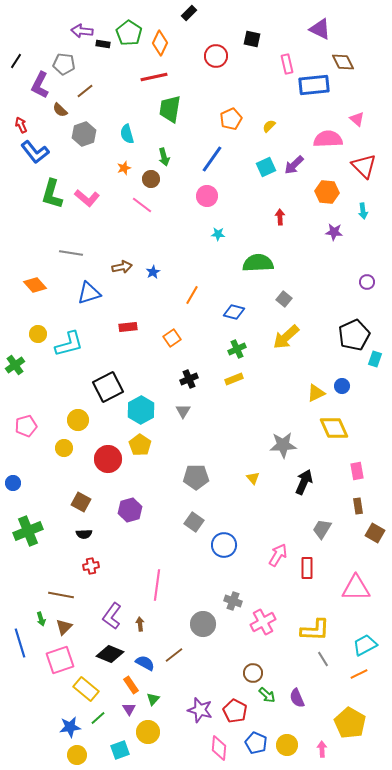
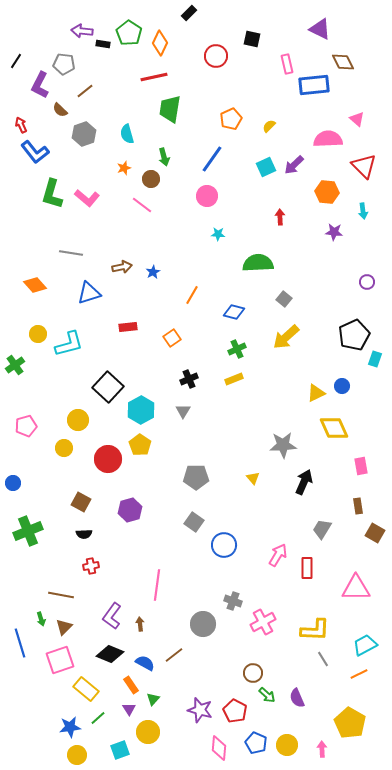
black square at (108, 387): rotated 20 degrees counterclockwise
pink rectangle at (357, 471): moved 4 px right, 5 px up
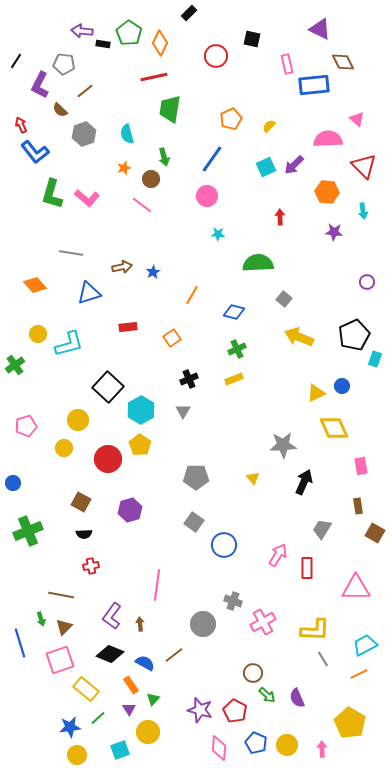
yellow arrow at (286, 337): moved 13 px right; rotated 64 degrees clockwise
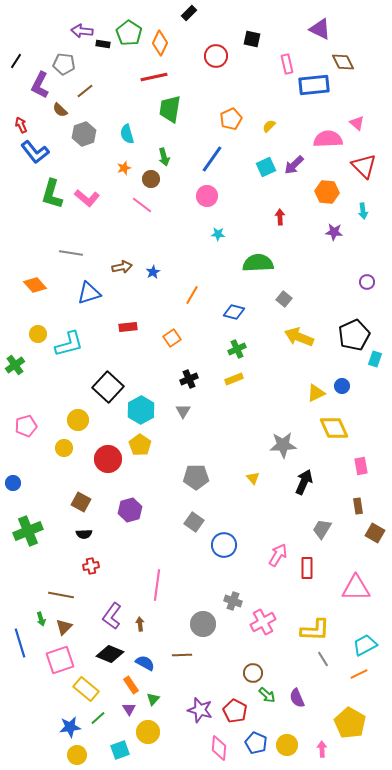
pink triangle at (357, 119): moved 4 px down
brown line at (174, 655): moved 8 px right; rotated 36 degrees clockwise
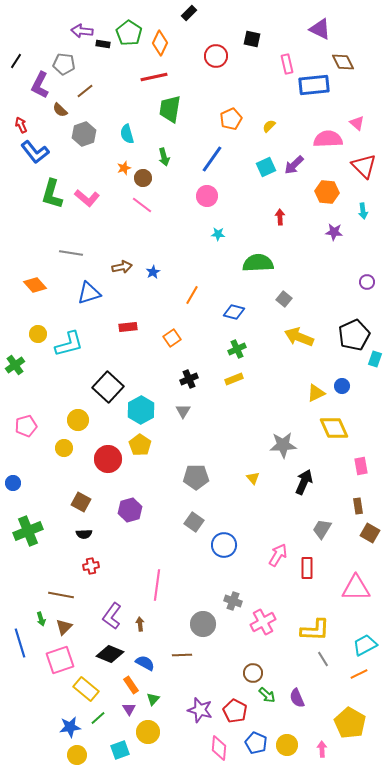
brown circle at (151, 179): moved 8 px left, 1 px up
brown square at (375, 533): moved 5 px left
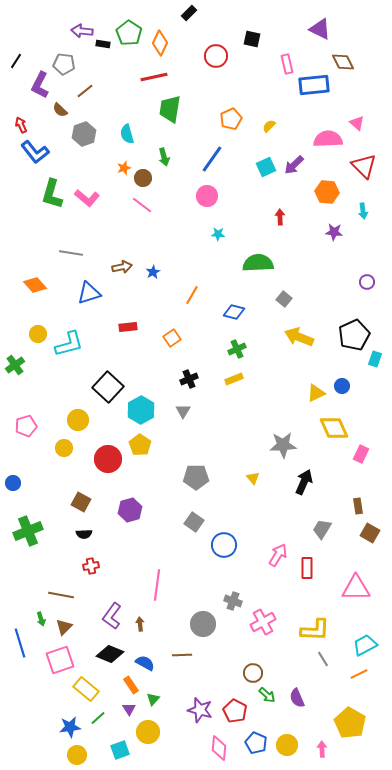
pink rectangle at (361, 466): moved 12 px up; rotated 36 degrees clockwise
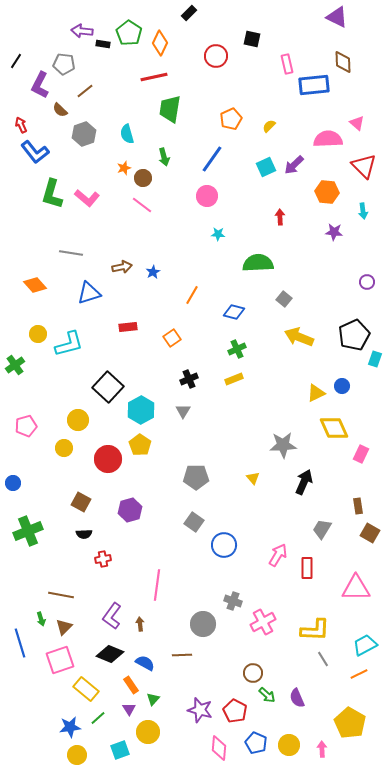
purple triangle at (320, 29): moved 17 px right, 12 px up
brown diamond at (343, 62): rotated 25 degrees clockwise
red cross at (91, 566): moved 12 px right, 7 px up
yellow circle at (287, 745): moved 2 px right
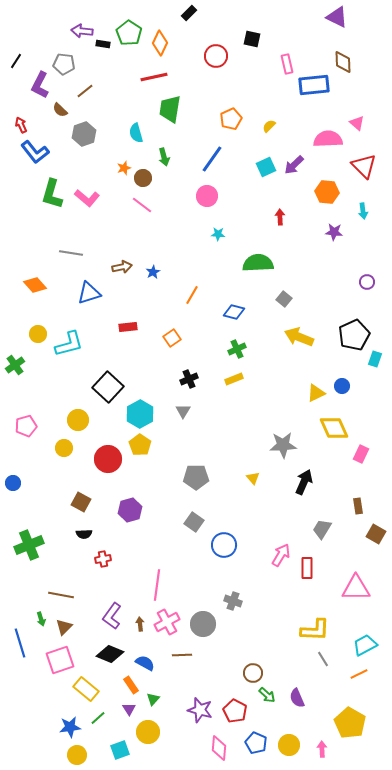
cyan semicircle at (127, 134): moved 9 px right, 1 px up
cyan hexagon at (141, 410): moved 1 px left, 4 px down
green cross at (28, 531): moved 1 px right, 14 px down
brown square at (370, 533): moved 6 px right, 1 px down
pink arrow at (278, 555): moved 3 px right
pink cross at (263, 622): moved 96 px left
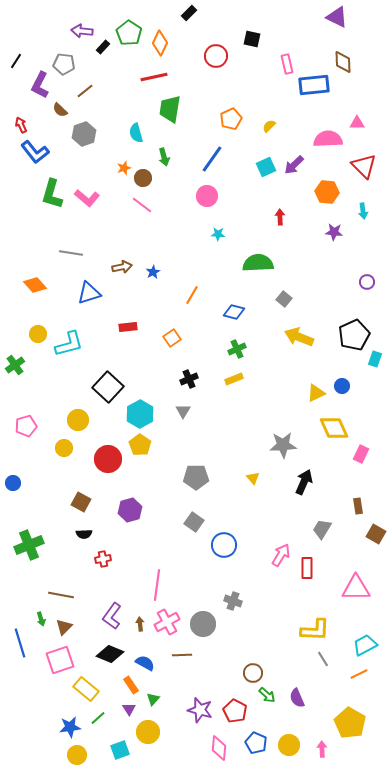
black rectangle at (103, 44): moved 3 px down; rotated 56 degrees counterclockwise
pink triangle at (357, 123): rotated 42 degrees counterclockwise
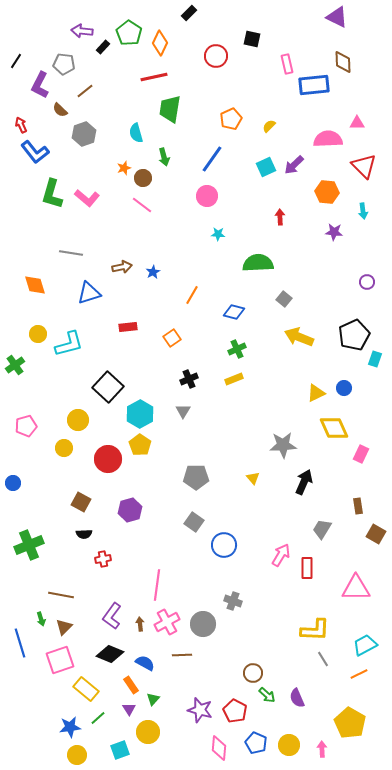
orange diamond at (35, 285): rotated 25 degrees clockwise
blue circle at (342, 386): moved 2 px right, 2 px down
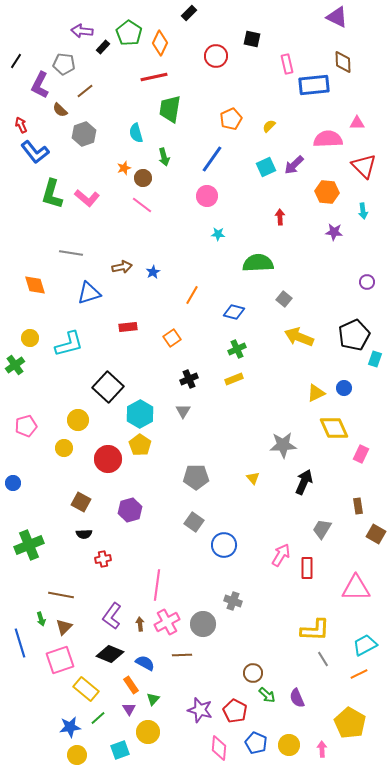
yellow circle at (38, 334): moved 8 px left, 4 px down
